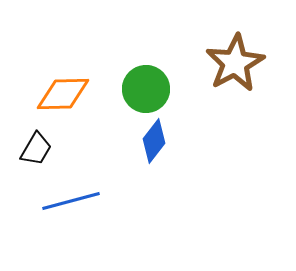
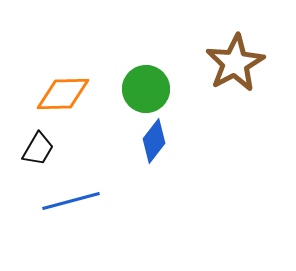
black trapezoid: moved 2 px right
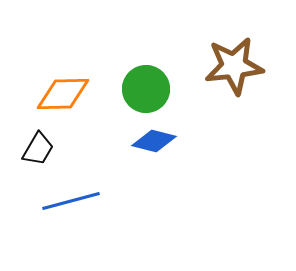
brown star: moved 1 px left, 3 px down; rotated 22 degrees clockwise
blue diamond: rotated 66 degrees clockwise
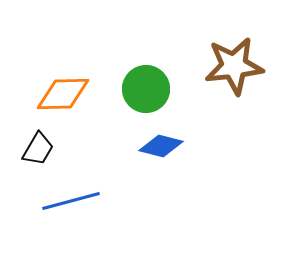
blue diamond: moved 7 px right, 5 px down
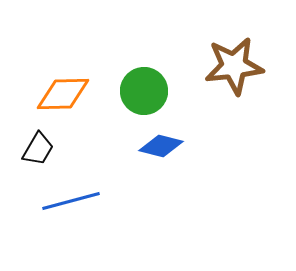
green circle: moved 2 px left, 2 px down
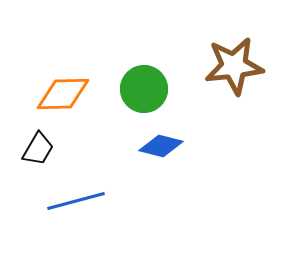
green circle: moved 2 px up
blue line: moved 5 px right
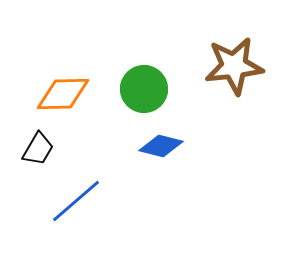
blue line: rotated 26 degrees counterclockwise
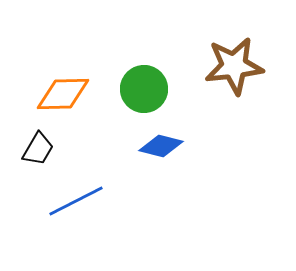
blue line: rotated 14 degrees clockwise
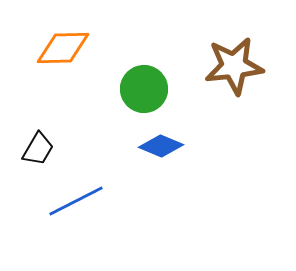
orange diamond: moved 46 px up
blue diamond: rotated 9 degrees clockwise
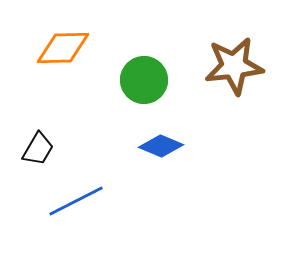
green circle: moved 9 px up
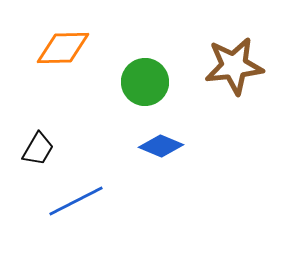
green circle: moved 1 px right, 2 px down
